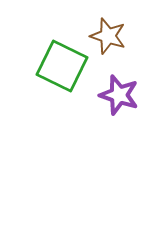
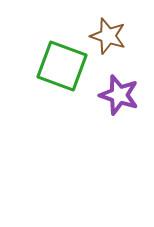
green square: rotated 6 degrees counterclockwise
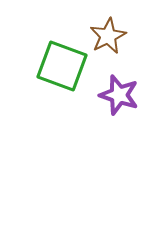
brown star: rotated 27 degrees clockwise
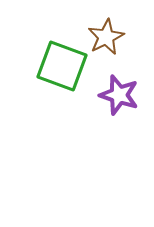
brown star: moved 2 px left, 1 px down
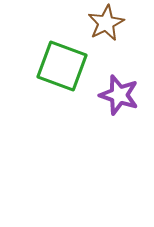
brown star: moved 14 px up
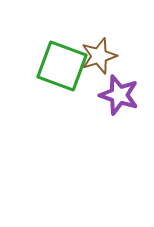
brown star: moved 7 px left, 33 px down; rotated 9 degrees clockwise
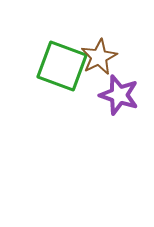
brown star: moved 1 px down; rotated 9 degrees counterclockwise
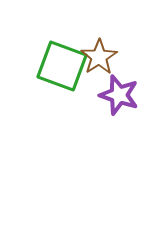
brown star: rotated 6 degrees counterclockwise
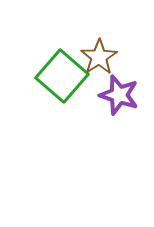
green square: moved 10 px down; rotated 21 degrees clockwise
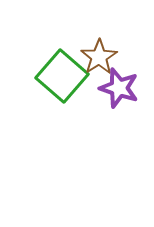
purple star: moved 7 px up
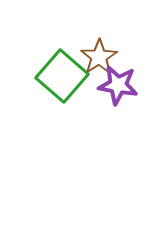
purple star: moved 1 px left, 3 px up; rotated 9 degrees counterclockwise
